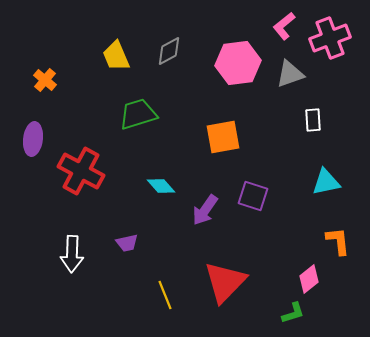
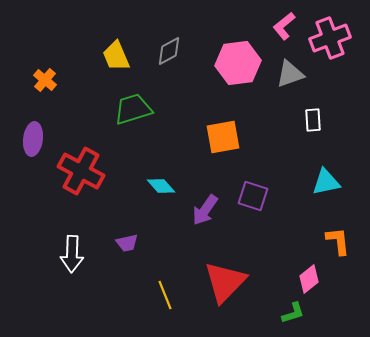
green trapezoid: moved 5 px left, 5 px up
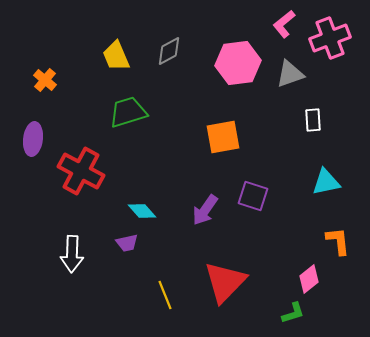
pink L-shape: moved 2 px up
green trapezoid: moved 5 px left, 3 px down
cyan diamond: moved 19 px left, 25 px down
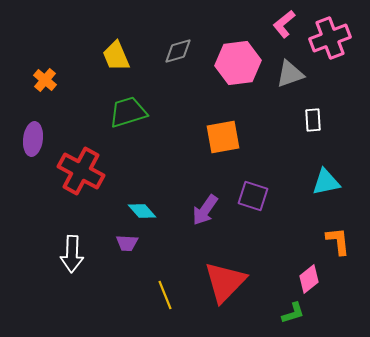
gray diamond: moved 9 px right; rotated 12 degrees clockwise
purple trapezoid: rotated 15 degrees clockwise
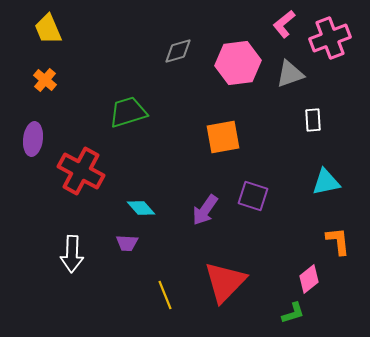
yellow trapezoid: moved 68 px left, 27 px up
cyan diamond: moved 1 px left, 3 px up
